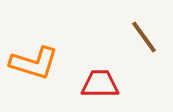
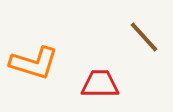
brown line: rotated 6 degrees counterclockwise
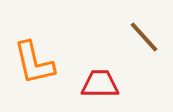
orange L-shape: rotated 60 degrees clockwise
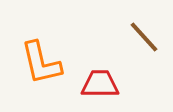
orange L-shape: moved 7 px right
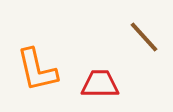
orange L-shape: moved 4 px left, 7 px down
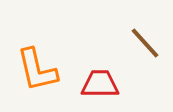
brown line: moved 1 px right, 6 px down
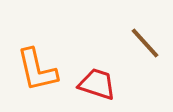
red trapezoid: moved 3 px left; rotated 18 degrees clockwise
